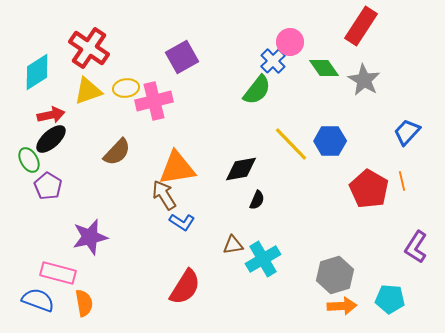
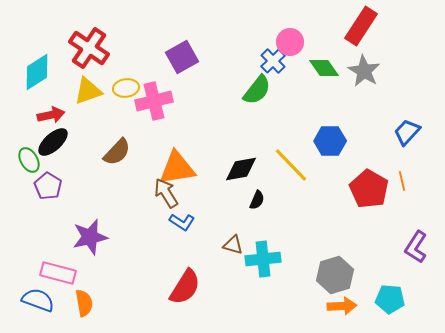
gray star: moved 9 px up
black ellipse: moved 2 px right, 3 px down
yellow line: moved 21 px down
brown arrow: moved 2 px right, 2 px up
brown triangle: rotated 25 degrees clockwise
cyan cross: rotated 24 degrees clockwise
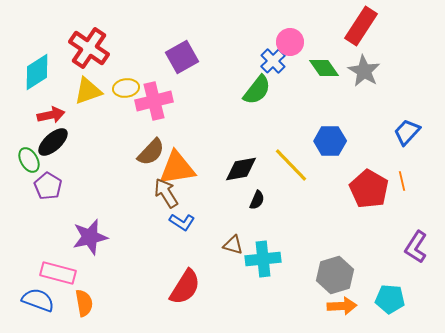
brown semicircle: moved 34 px right
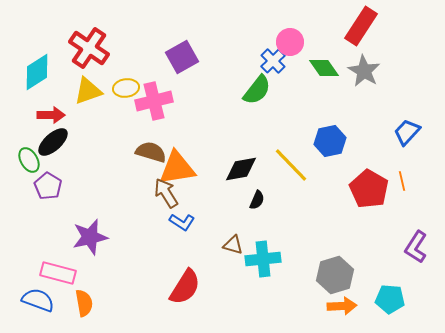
red arrow: rotated 12 degrees clockwise
blue hexagon: rotated 12 degrees counterclockwise
brown semicircle: rotated 116 degrees counterclockwise
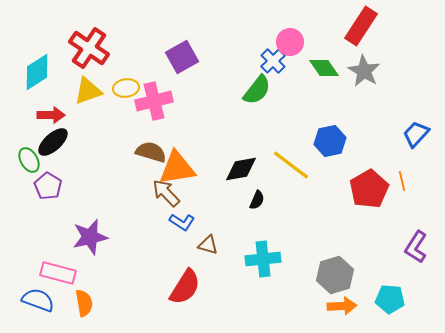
blue trapezoid: moved 9 px right, 2 px down
yellow line: rotated 9 degrees counterclockwise
red pentagon: rotated 12 degrees clockwise
brown arrow: rotated 12 degrees counterclockwise
brown triangle: moved 25 px left
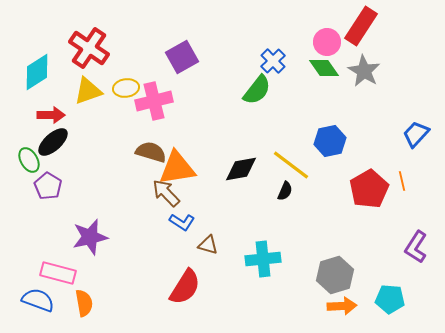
pink circle: moved 37 px right
black semicircle: moved 28 px right, 9 px up
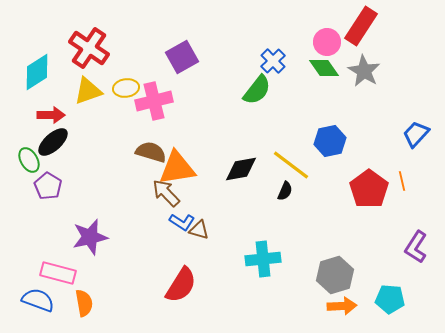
red pentagon: rotated 6 degrees counterclockwise
brown triangle: moved 9 px left, 15 px up
red semicircle: moved 4 px left, 2 px up
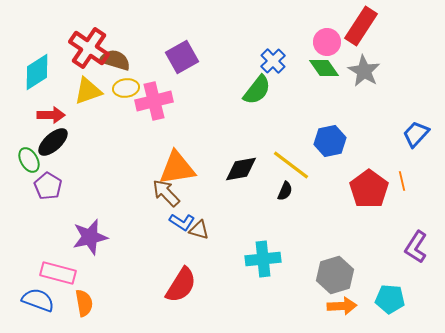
brown semicircle: moved 36 px left, 92 px up
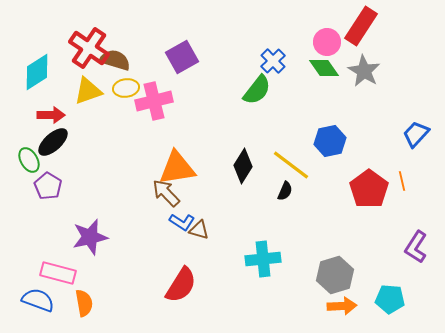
black diamond: moved 2 px right, 3 px up; rotated 48 degrees counterclockwise
